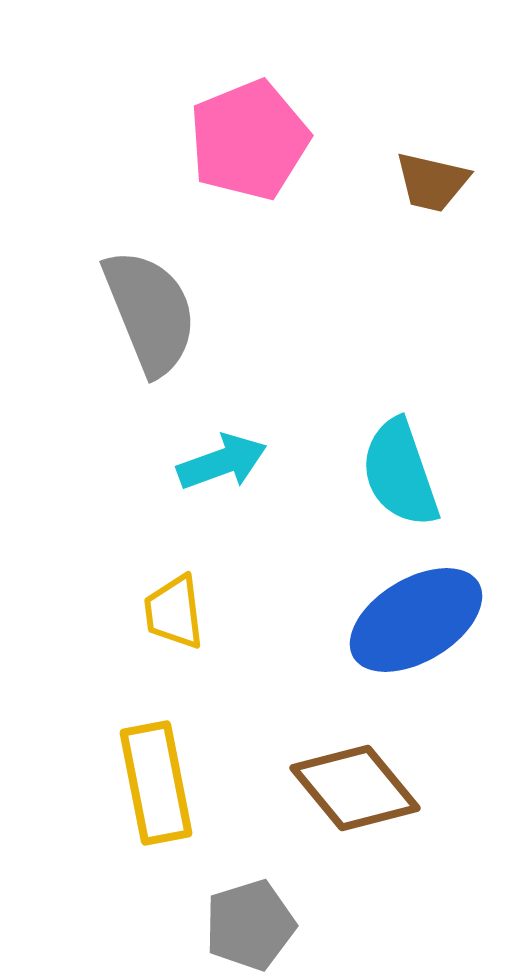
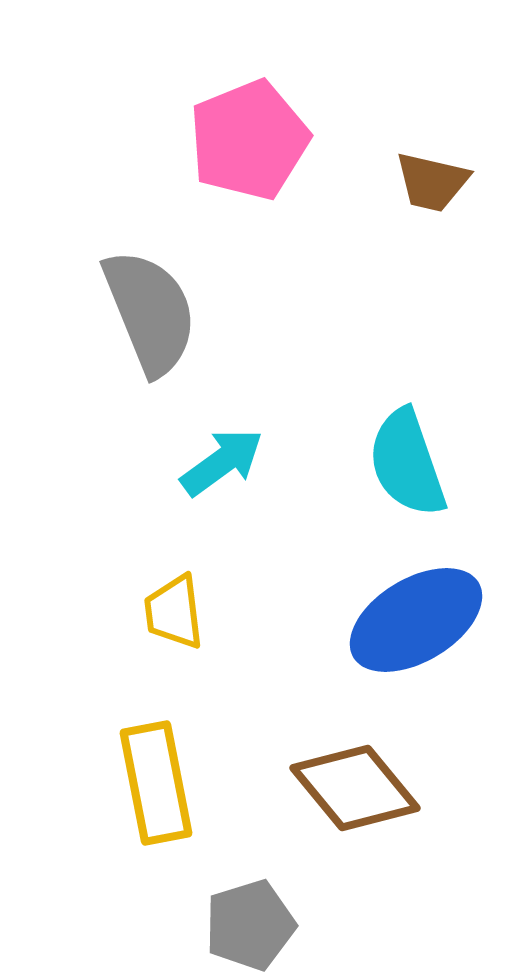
cyan arrow: rotated 16 degrees counterclockwise
cyan semicircle: moved 7 px right, 10 px up
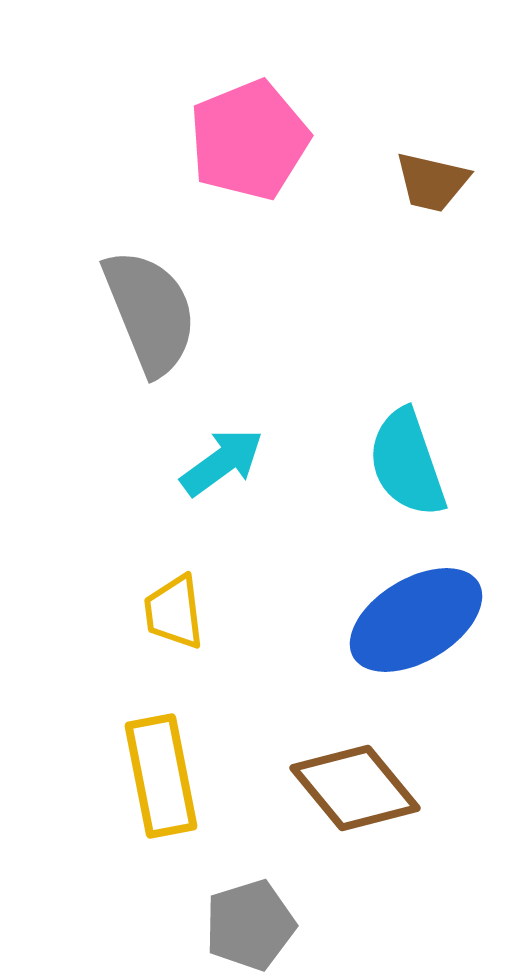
yellow rectangle: moved 5 px right, 7 px up
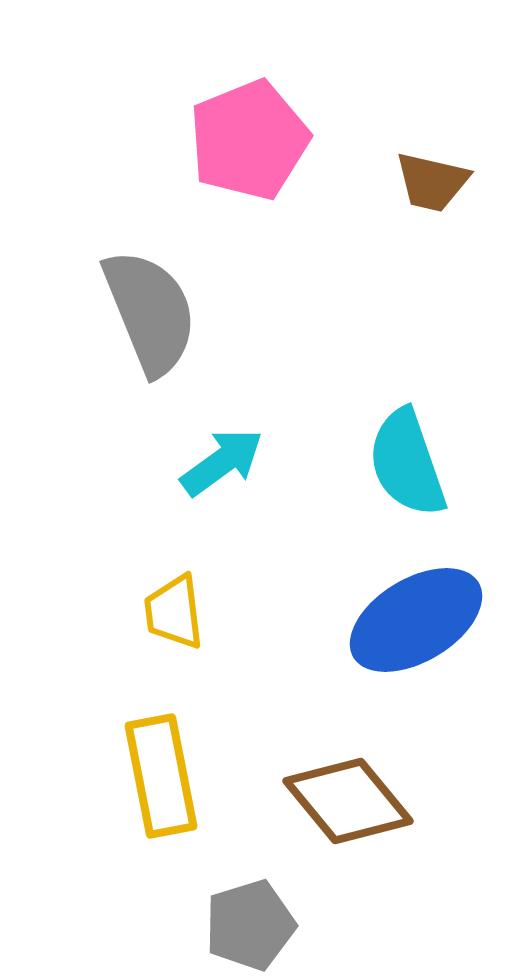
brown diamond: moved 7 px left, 13 px down
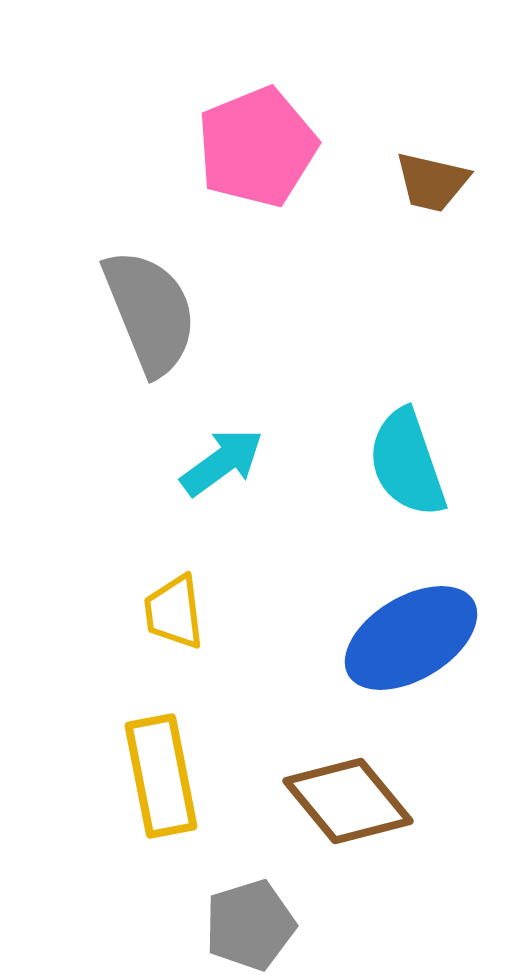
pink pentagon: moved 8 px right, 7 px down
blue ellipse: moved 5 px left, 18 px down
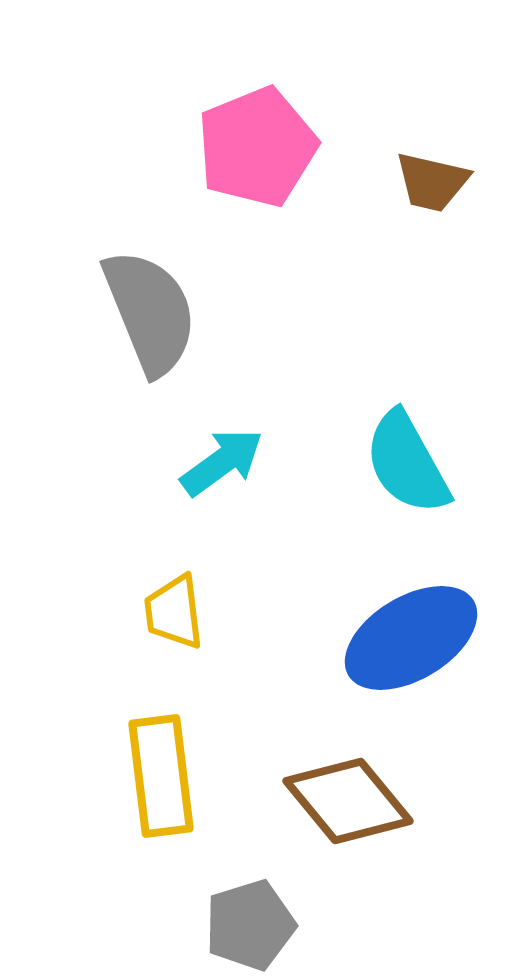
cyan semicircle: rotated 10 degrees counterclockwise
yellow rectangle: rotated 4 degrees clockwise
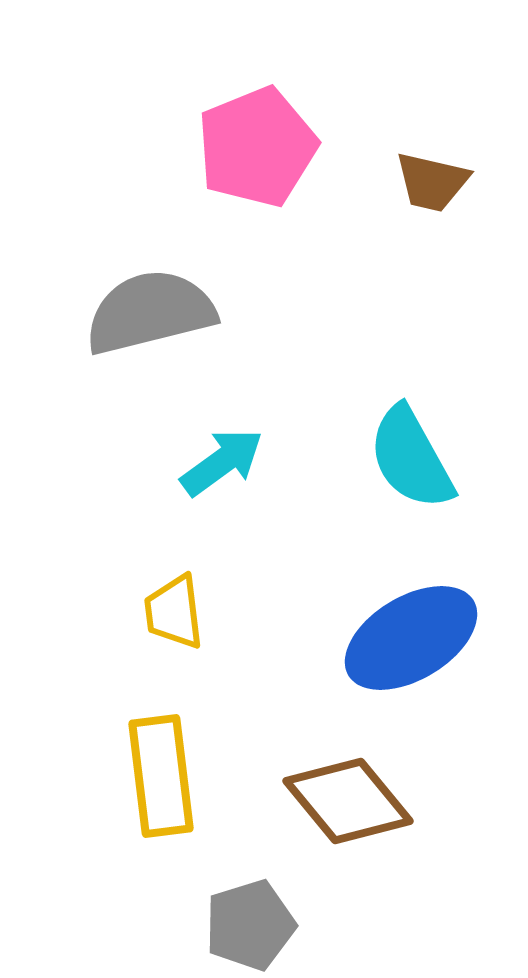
gray semicircle: rotated 82 degrees counterclockwise
cyan semicircle: moved 4 px right, 5 px up
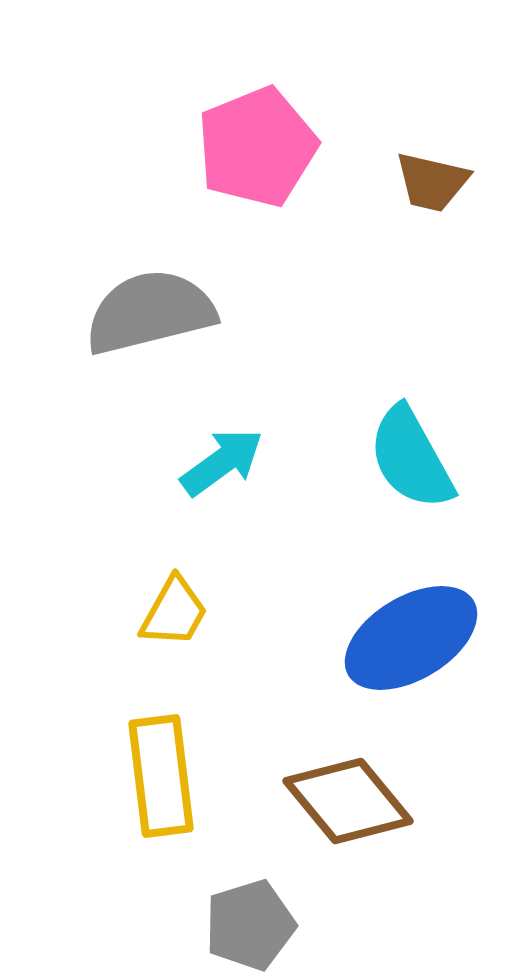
yellow trapezoid: rotated 144 degrees counterclockwise
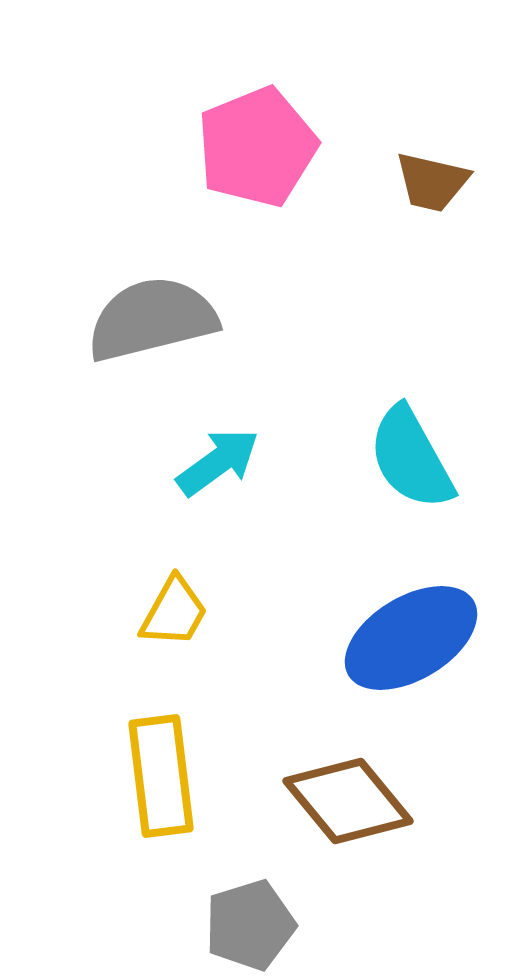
gray semicircle: moved 2 px right, 7 px down
cyan arrow: moved 4 px left
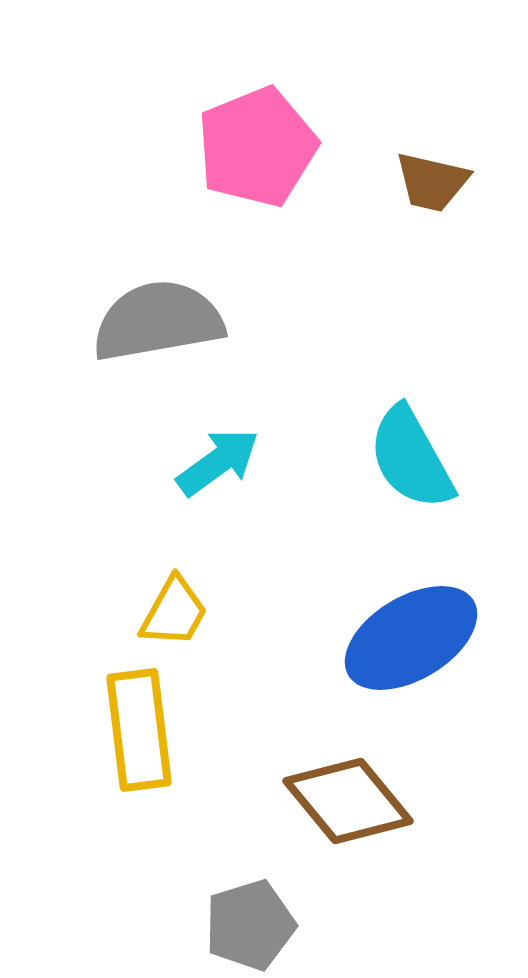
gray semicircle: moved 6 px right, 2 px down; rotated 4 degrees clockwise
yellow rectangle: moved 22 px left, 46 px up
